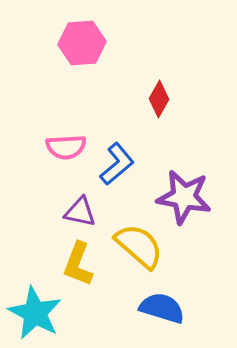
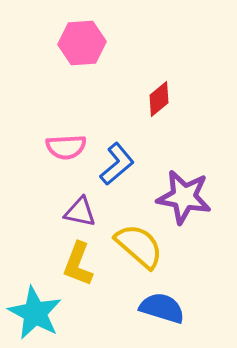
red diamond: rotated 21 degrees clockwise
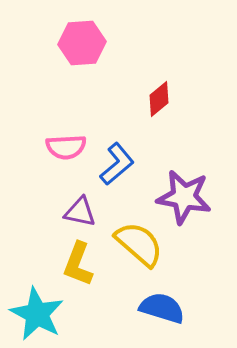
yellow semicircle: moved 2 px up
cyan star: moved 2 px right, 1 px down
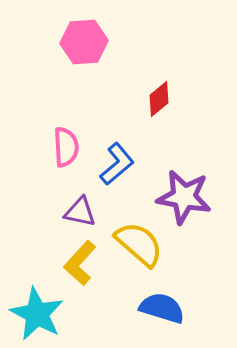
pink hexagon: moved 2 px right, 1 px up
pink semicircle: rotated 90 degrees counterclockwise
yellow L-shape: moved 2 px right, 1 px up; rotated 21 degrees clockwise
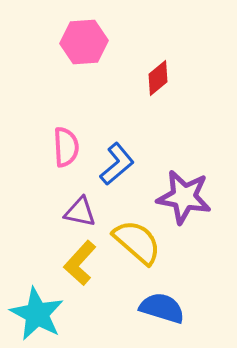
red diamond: moved 1 px left, 21 px up
yellow semicircle: moved 2 px left, 2 px up
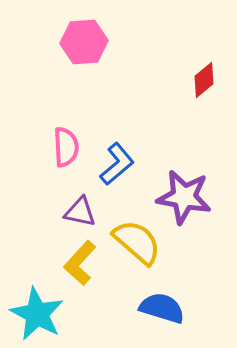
red diamond: moved 46 px right, 2 px down
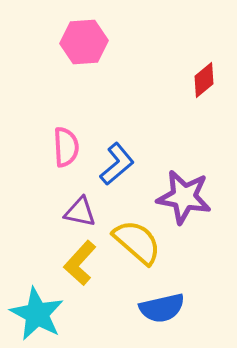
blue semicircle: rotated 150 degrees clockwise
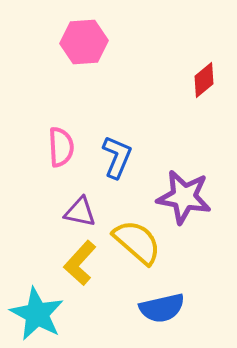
pink semicircle: moved 5 px left
blue L-shape: moved 7 px up; rotated 27 degrees counterclockwise
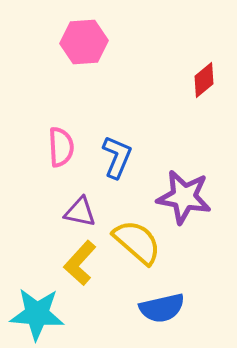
cyan star: rotated 24 degrees counterclockwise
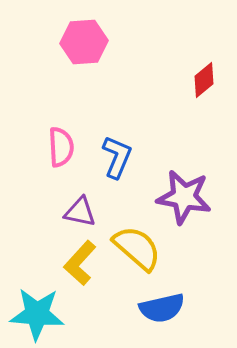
yellow semicircle: moved 6 px down
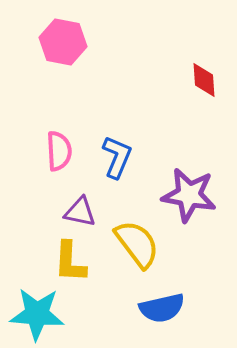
pink hexagon: moved 21 px left; rotated 15 degrees clockwise
red diamond: rotated 54 degrees counterclockwise
pink semicircle: moved 2 px left, 4 px down
purple star: moved 5 px right, 2 px up
yellow semicircle: moved 4 px up; rotated 12 degrees clockwise
yellow L-shape: moved 10 px left, 1 px up; rotated 39 degrees counterclockwise
